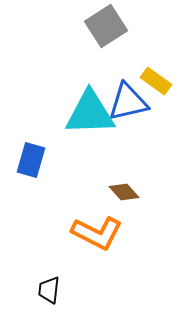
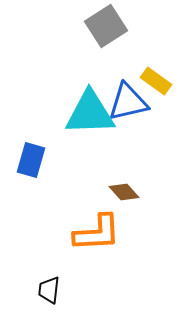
orange L-shape: rotated 30 degrees counterclockwise
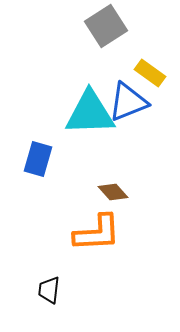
yellow rectangle: moved 6 px left, 8 px up
blue triangle: rotated 9 degrees counterclockwise
blue rectangle: moved 7 px right, 1 px up
brown diamond: moved 11 px left
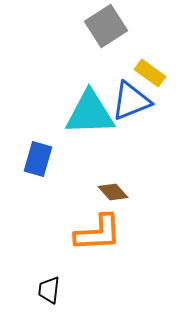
blue triangle: moved 3 px right, 1 px up
orange L-shape: moved 1 px right
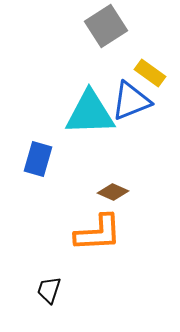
brown diamond: rotated 24 degrees counterclockwise
black trapezoid: rotated 12 degrees clockwise
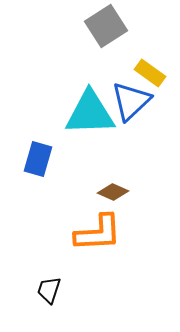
blue triangle: rotated 21 degrees counterclockwise
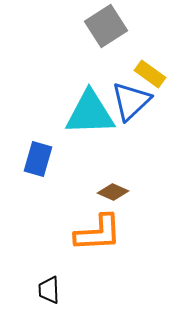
yellow rectangle: moved 1 px down
black trapezoid: rotated 20 degrees counterclockwise
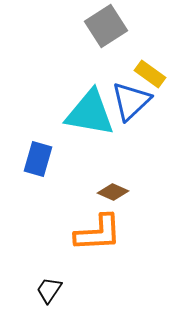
cyan triangle: rotated 12 degrees clockwise
black trapezoid: rotated 36 degrees clockwise
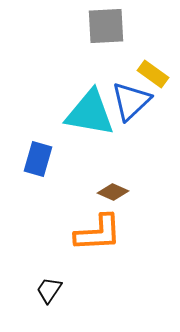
gray square: rotated 30 degrees clockwise
yellow rectangle: moved 3 px right
